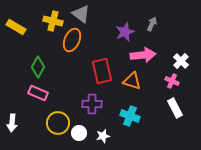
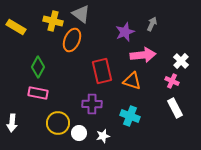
pink rectangle: rotated 12 degrees counterclockwise
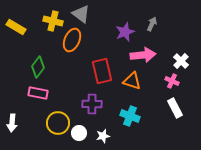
green diamond: rotated 10 degrees clockwise
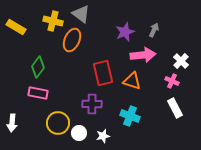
gray arrow: moved 2 px right, 6 px down
red rectangle: moved 1 px right, 2 px down
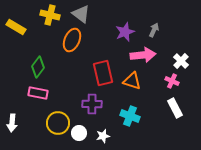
yellow cross: moved 3 px left, 6 px up
